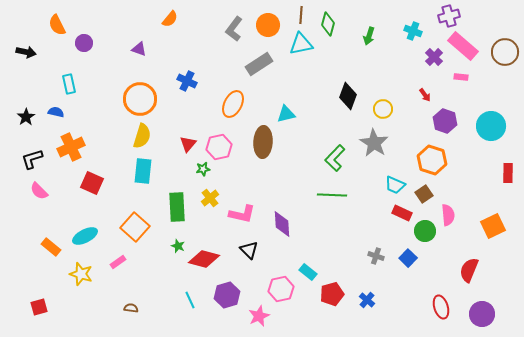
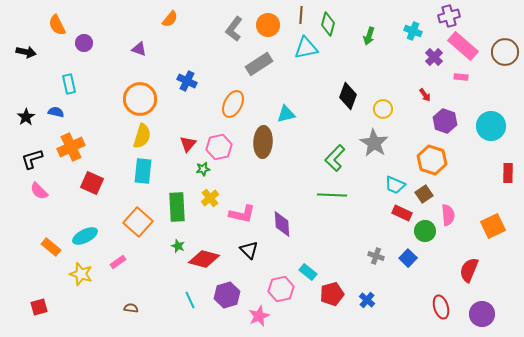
cyan triangle at (301, 44): moved 5 px right, 4 px down
orange square at (135, 227): moved 3 px right, 5 px up
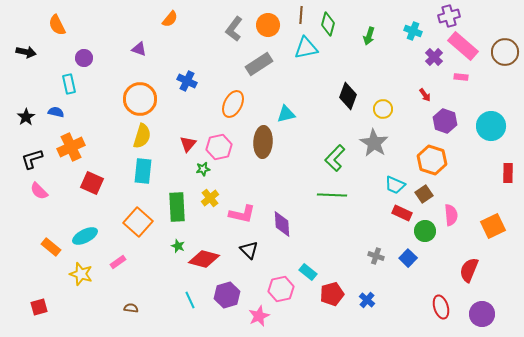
purple circle at (84, 43): moved 15 px down
pink semicircle at (448, 215): moved 3 px right
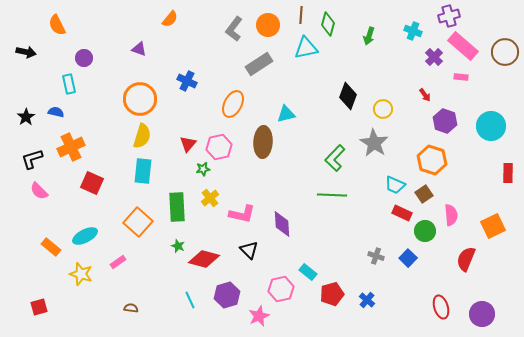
red semicircle at (469, 270): moved 3 px left, 11 px up
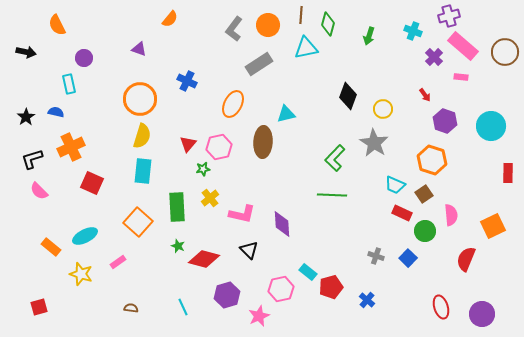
red pentagon at (332, 294): moved 1 px left, 7 px up
cyan line at (190, 300): moved 7 px left, 7 px down
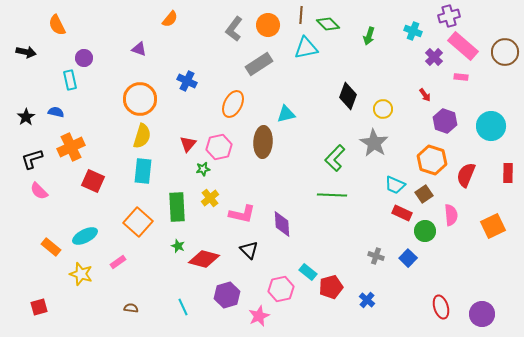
green diamond at (328, 24): rotated 60 degrees counterclockwise
cyan rectangle at (69, 84): moved 1 px right, 4 px up
red square at (92, 183): moved 1 px right, 2 px up
red semicircle at (466, 259): moved 84 px up
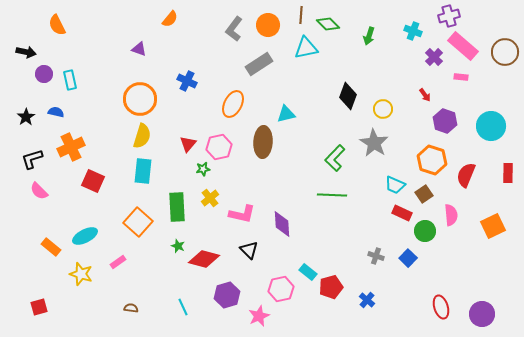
purple circle at (84, 58): moved 40 px left, 16 px down
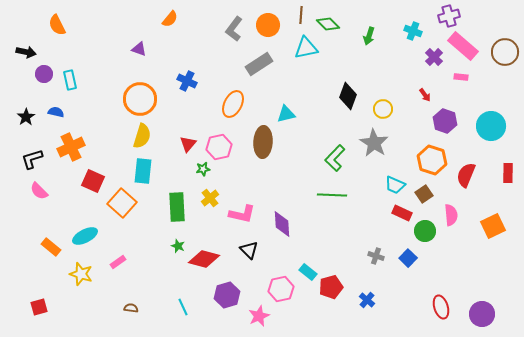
orange square at (138, 222): moved 16 px left, 19 px up
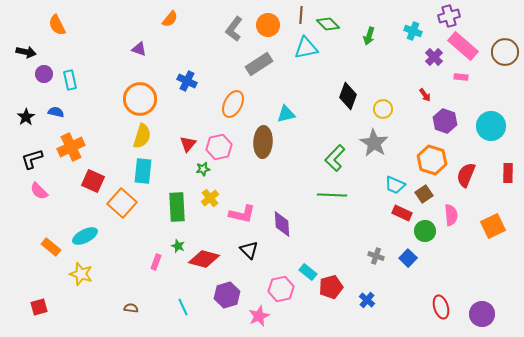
pink rectangle at (118, 262): moved 38 px right; rotated 35 degrees counterclockwise
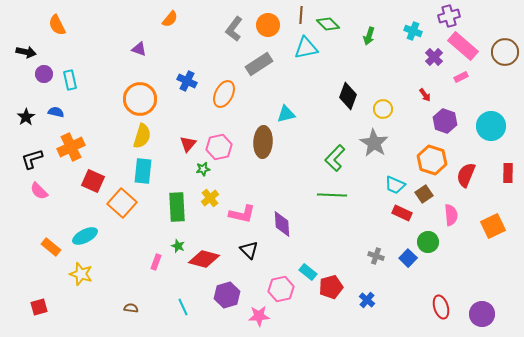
pink rectangle at (461, 77): rotated 32 degrees counterclockwise
orange ellipse at (233, 104): moved 9 px left, 10 px up
green circle at (425, 231): moved 3 px right, 11 px down
pink star at (259, 316): rotated 20 degrees clockwise
